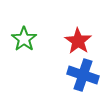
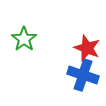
red star: moved 9 px right, 7 px down; rotated 12 degrees counterclockwise
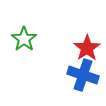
red star: rotated 16 degrees clockwise
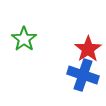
red star: moved 1 px right, 1 px down
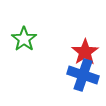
red star: moved 3 px left, 3 px down
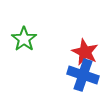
red star: rotated 12 degrees counterclockwise
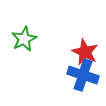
green star: rotated 10 degrees clockwise
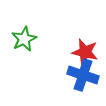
red star: rotated 12 degrees counterclockwise
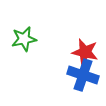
green star: rotated 15 degrees clockwise
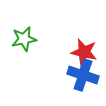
red star: moved 1 px left
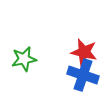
green star: moved 20 px down
